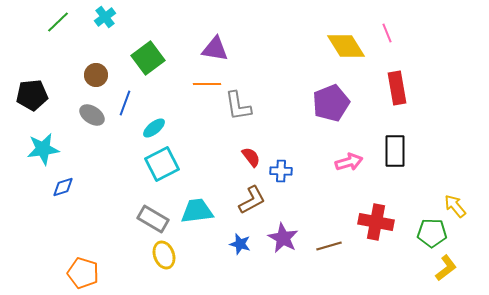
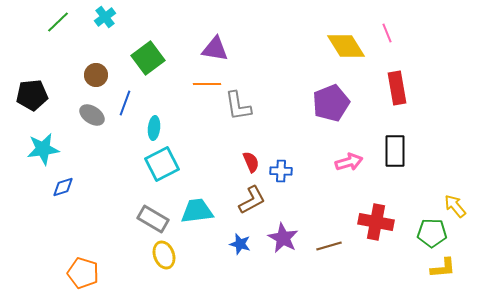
cyan ellipse: rotated 45 degrees counterclockwise
red semicircle: moved 5 px down; rotated 15 degrees clockwise
yellow L-shape: moved 3 px left; rotated 32 degrees clockwise
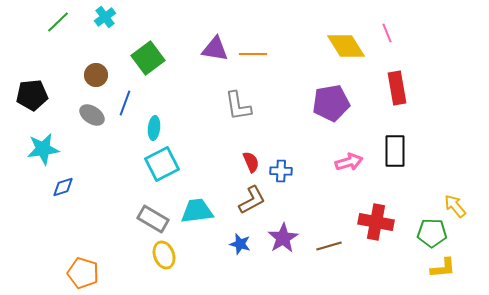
orange line: moved 46 px right, 30 px up
purple pentagon: rotated 12 degrees clockwise
purple star: rotated 12 degrees clockwise
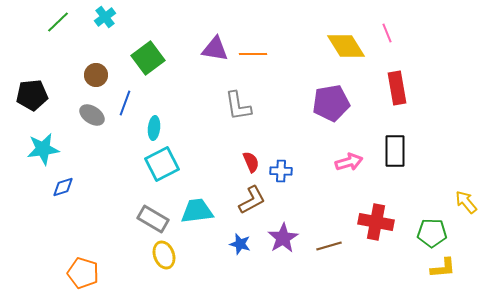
yellow arrow: moved 11 px right, 4 px up
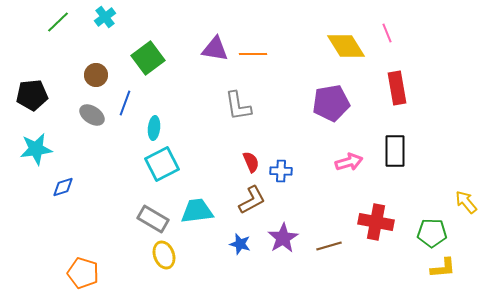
cyan star: moved 7 px left
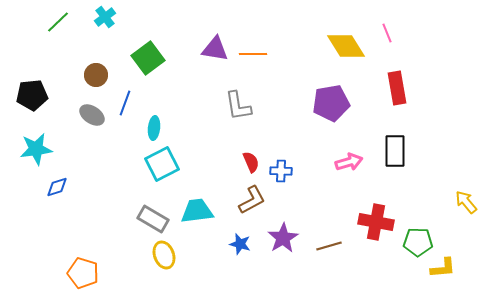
blue diamond: moved 6 px left
green pentagon: moved 14 px left, 9 px down
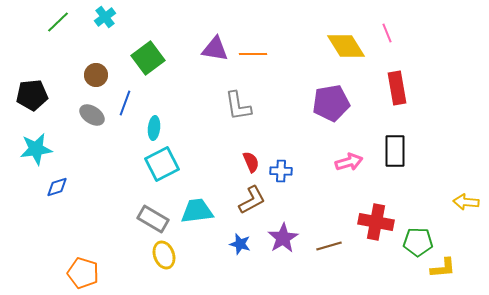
yellow arrow: rotated 45 degrees counterclockwise
